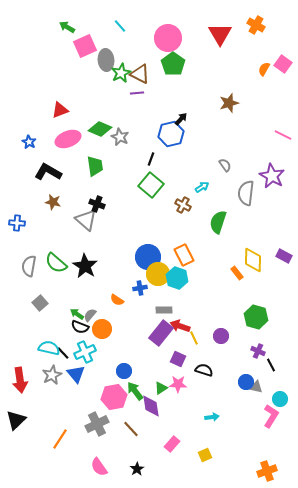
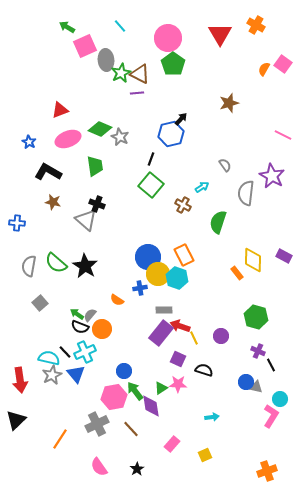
cyan semicircle at (49, 348): moved 10 px down
black line at (63, 353): moved 2 px right, 1 px up
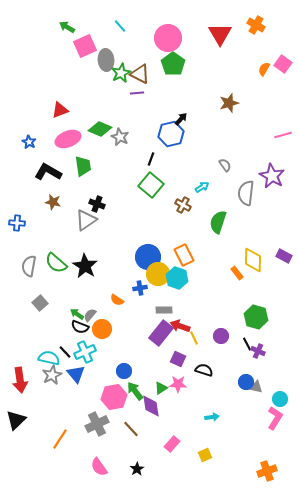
pink line at (283, 135): rotated 42 degrees counterclockwise
green trapezoid at (95, 166): moved 12 px left
gray triangle at (86, 220): rotated 45 degrees clockwise
black line at (271, 365): moved 24 px left, 21 px up
pink L-shape at (271, 416): moved 4 px right, 2 px down
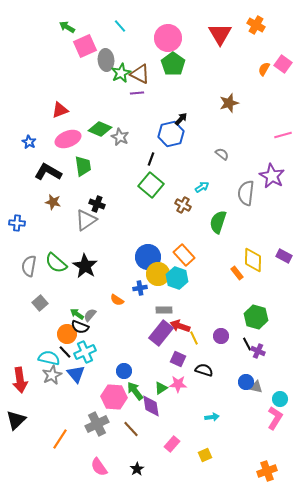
gray semicircle at (225, 165): moved 3 px left, 11 px up; rotated 16 degrees counterclockwise
orange rectangle at (184, 255): rotated 15 degrees counterclockwise
orange circle at (102, 329): moved 35 px left, 5 px down
pink hexagon at (114, 397): rotated 15 degrees clockwise
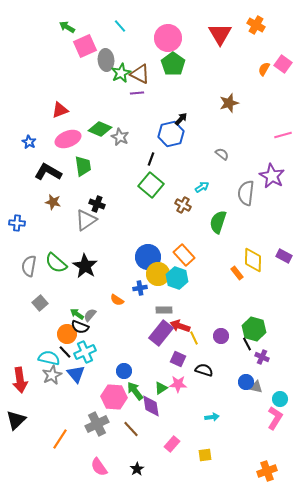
green hexagon at (256, 317): moved 2 px left, 12 px down
purple cross at (258, 351): moved 4 px right, 6 px down
yellow square at (205, 455): rotated 16 degrees clockwise
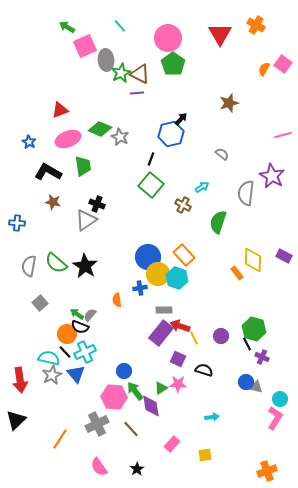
orange semicircle at (117, 300): rotated 48 degrees clockwise
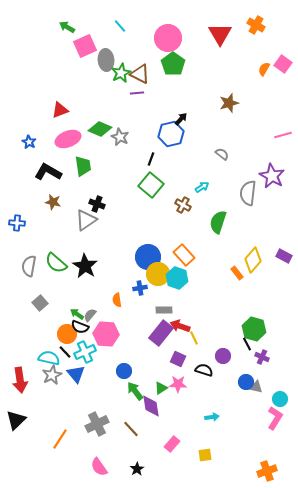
gray semicircle at (246, 193): moved 2 px right
yellow diamond at (253, 260): rotated 40 degrees clockwise
purple circle at (221, 336): moved 2 px right, 20 px down
pink hexagon at (114, 397): moved 8 px left, 63 px up
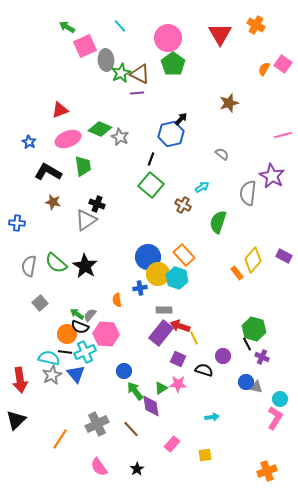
black line at (65, 352): rotated 40 degrees counterclockwise
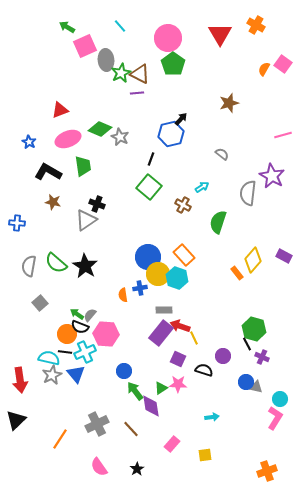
green square at (151, 185): moved 2 px left, 2 px down
orange semicircle at (117, 300): moved 6 px right, 5 px up
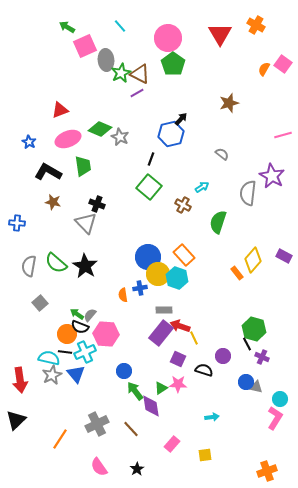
purple line at (137, 93): rotated 24 degrees counterclockwise
gray triangle at (86, 220): moved 3 px down; rotated 40 degrees counterclockwise
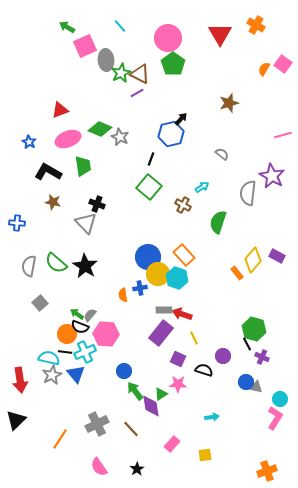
purple rectangle at (284, 256): moved 7 px left
red arrow at (180, 326): moved 2 px right, 12 px up
green triangle at (161, 388): moved 6 px down
